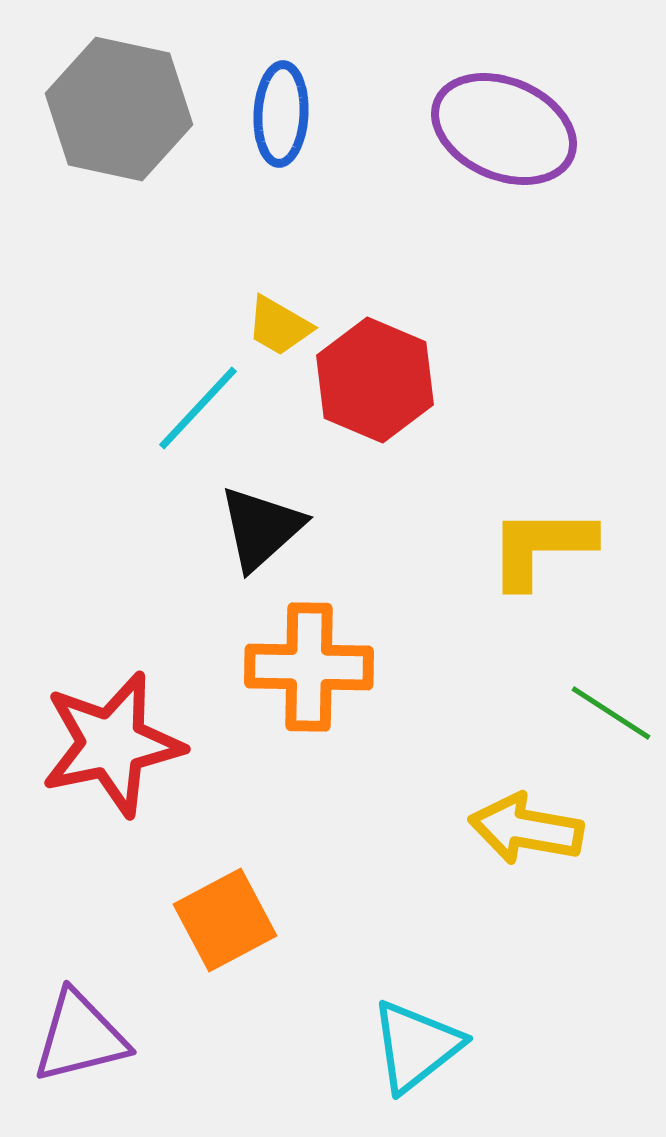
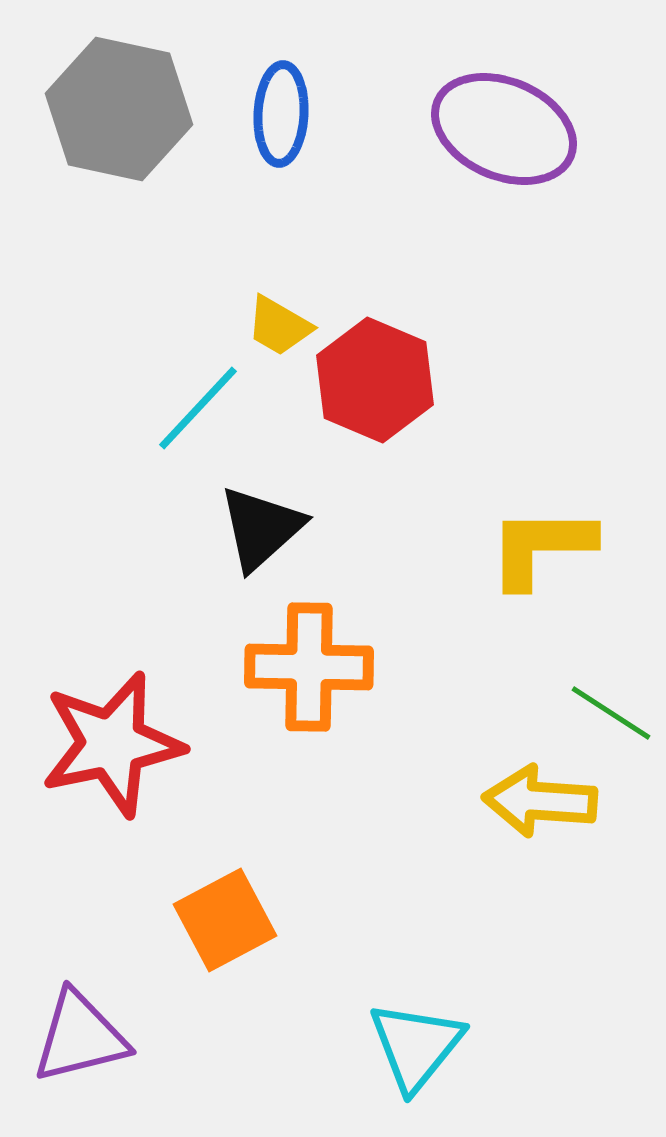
yellow arrow: moved 14 px right, 28 px up; rotated 6 degrees counterclockwise
cyan triangle: rotated 13 degrees counterclockwise
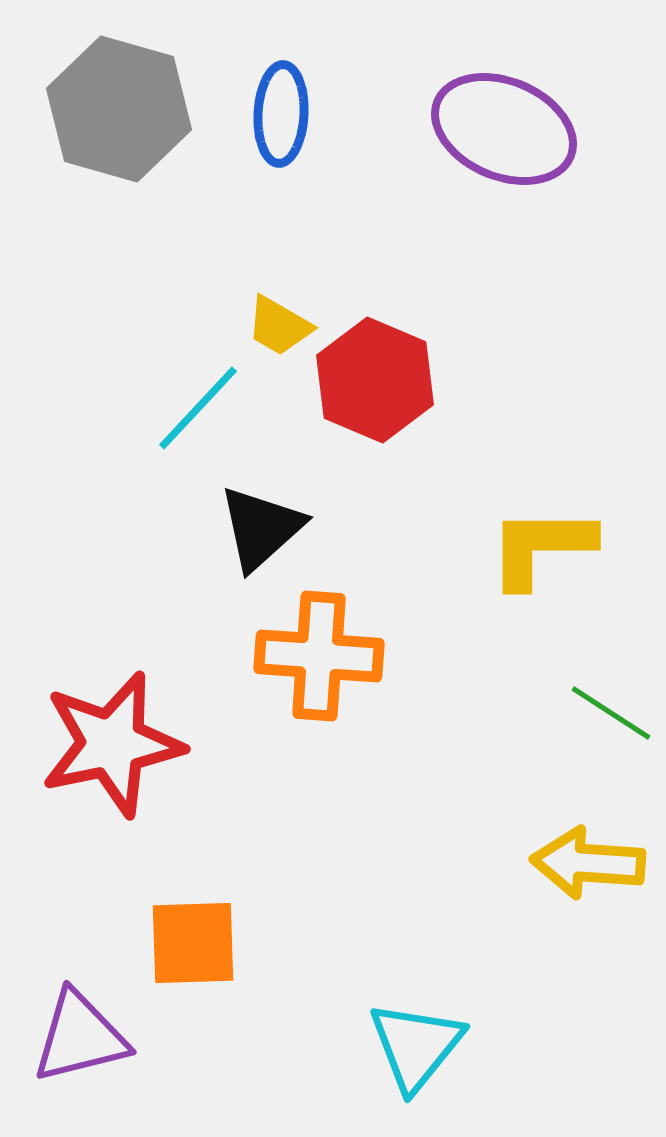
gray hexagon: rotated 4 degrees clockwise
orange cross: moved 10 px right, 11 px up; rotated 3 degrees clockwise
yellow arrow: moved 48 px right, 62 px down
orange square: moved 32 px left, 23 px down; rotated 26 degrees clockwise
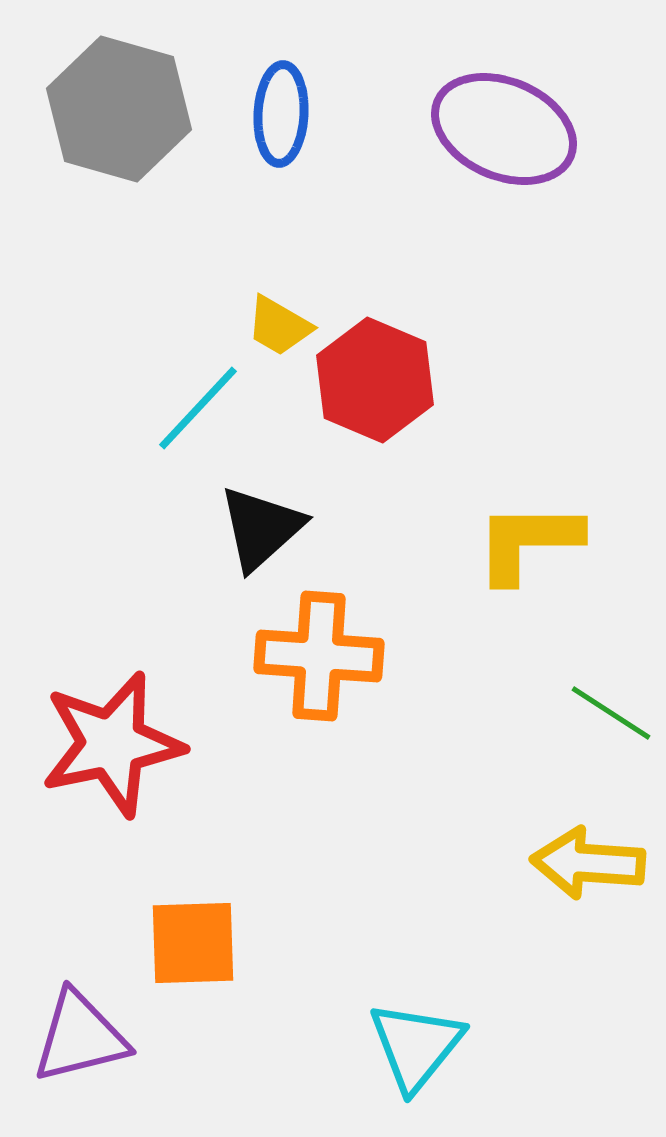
yellow L-shape: moved 13 px left, 5 px up
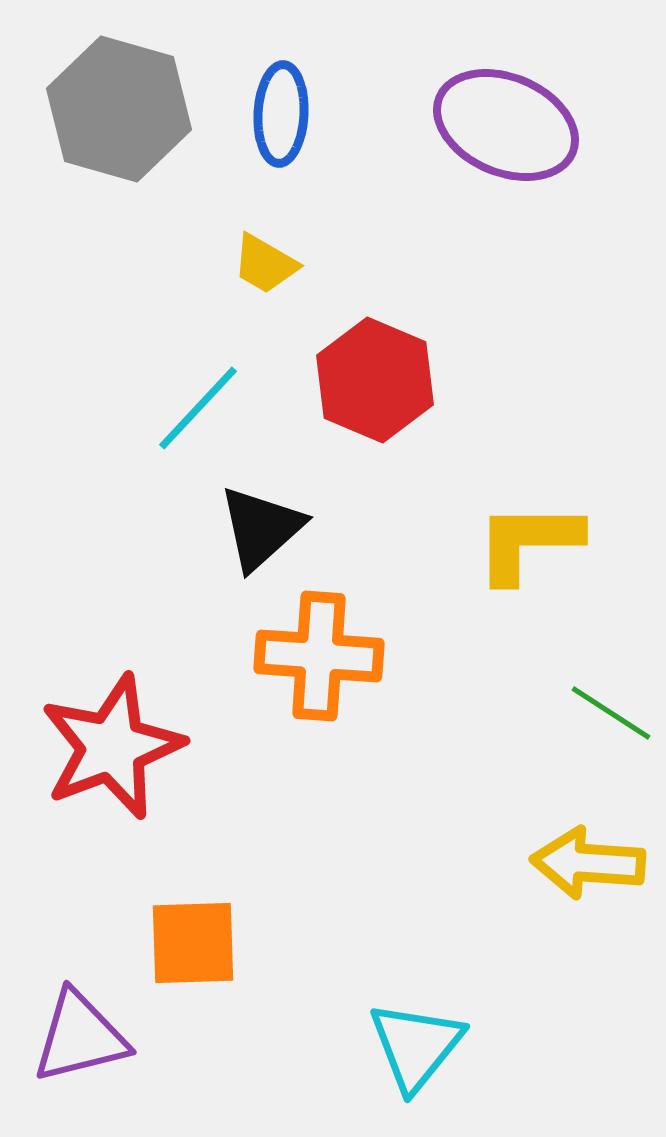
purple ellipse: moved 2 px right, 4 px up
yellow trapezoid: moved 14 px left, 62 px up
red star: moved 3 px down; rotated 9 degrees counterclockwise
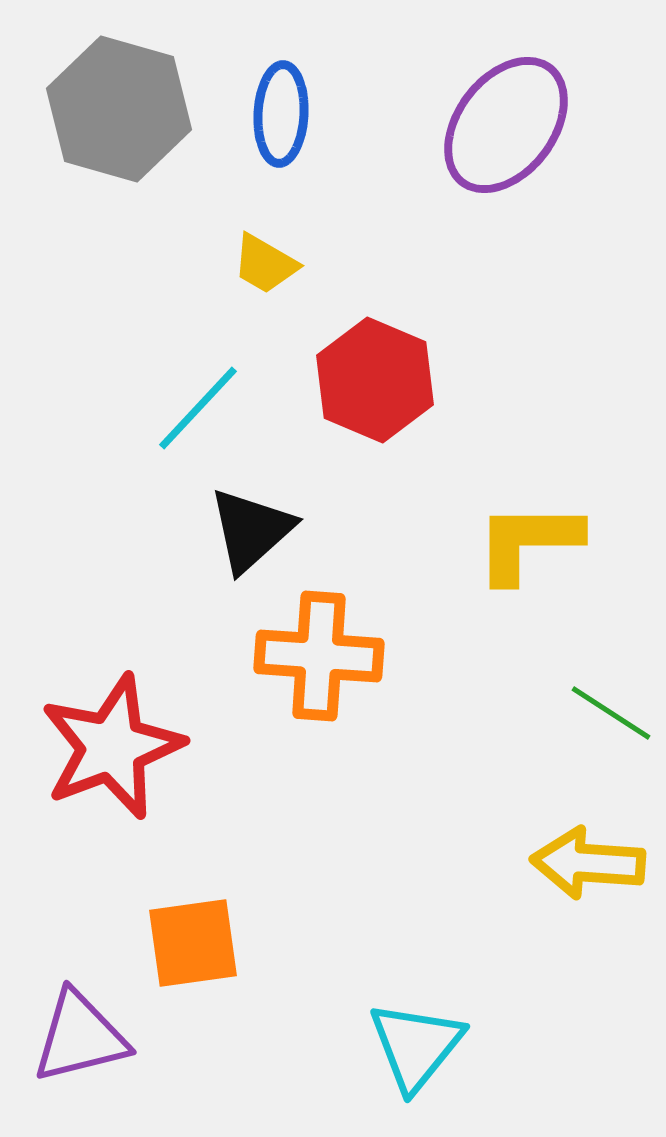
purple ellipse: rotated 76 degrees counterclockwise
black triangle: moved 10 px left, 2 px down
orange square: rotated 6 degrees counterclockwise
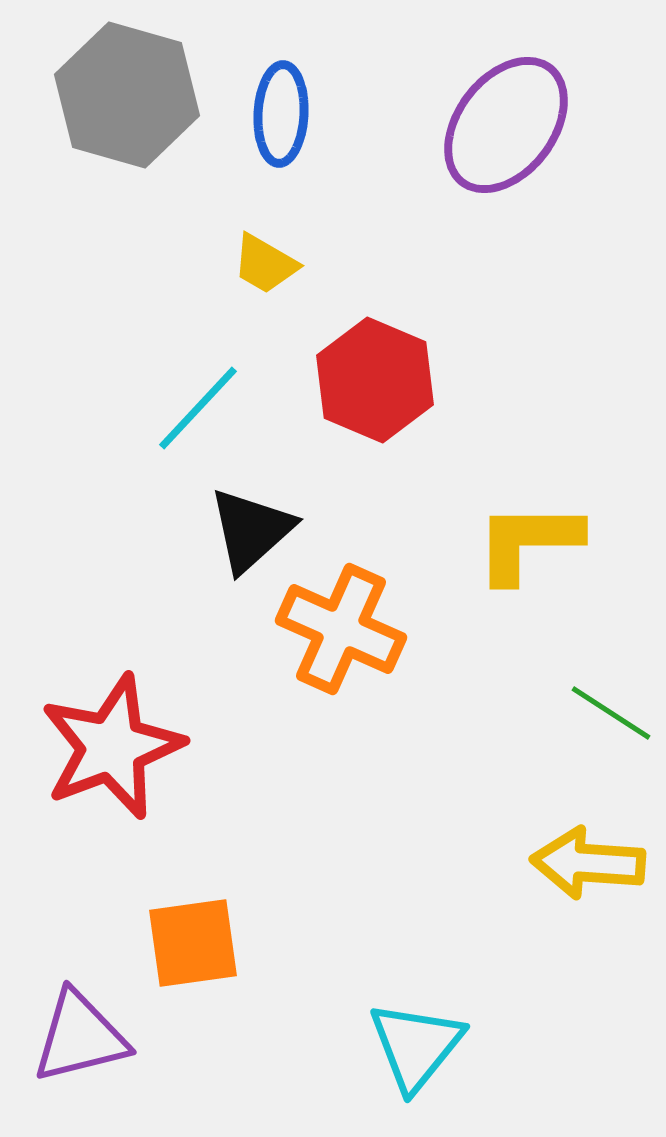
gray hexagon: moved 8 px right, 14 px up
orange cross: moved 22 px right, 27 px up; rotated 20 degrees clockwise
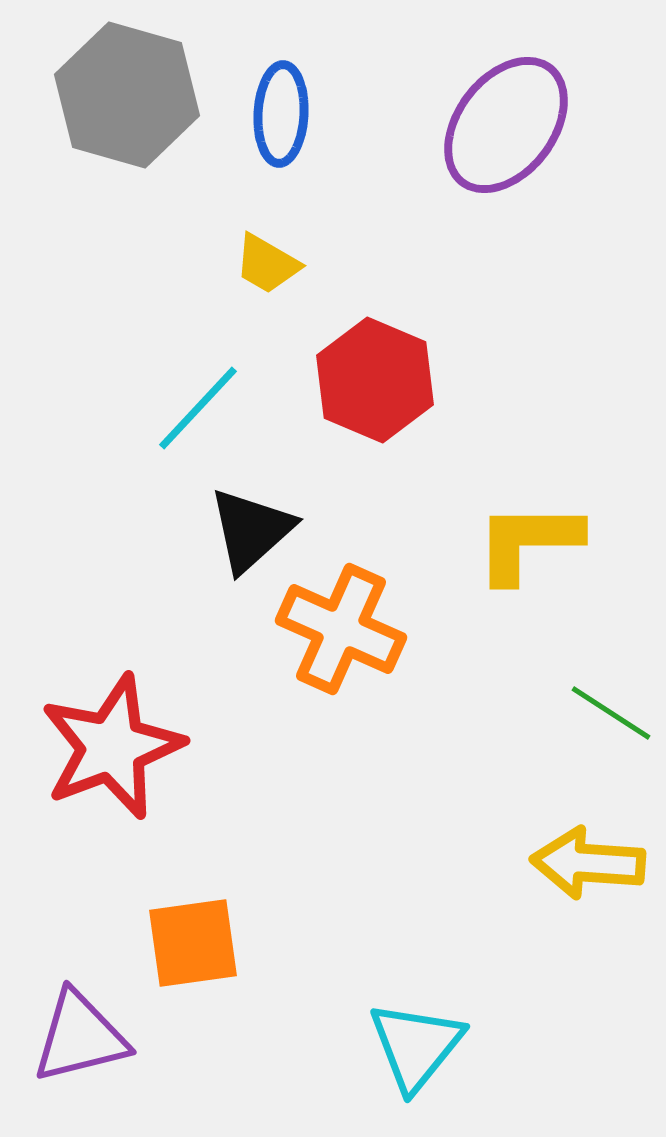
yellow trapezoid: moved 2 px right
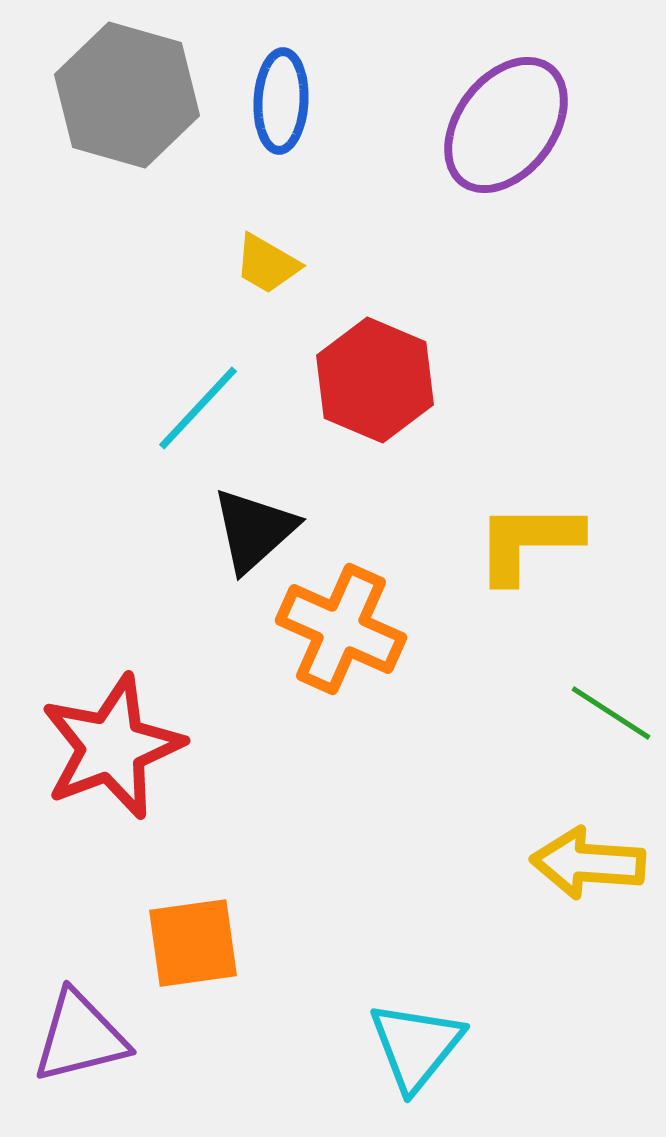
blue ellipse: moved 13 px up
black triangle: moved 3 px right
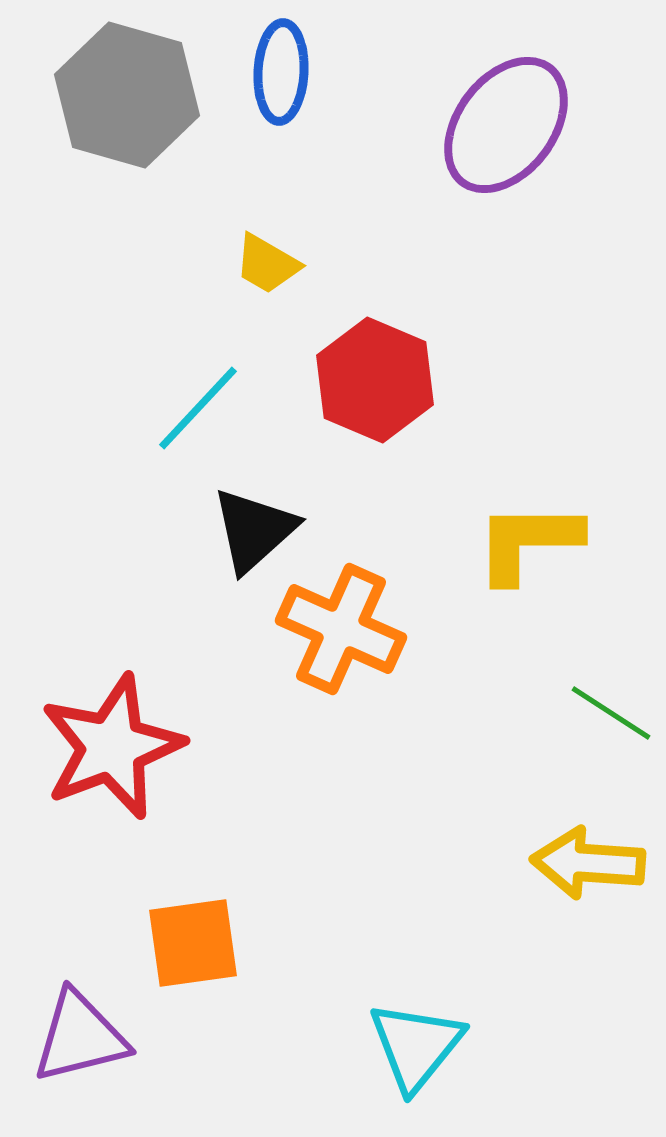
blue ellipse: moved 29 px up
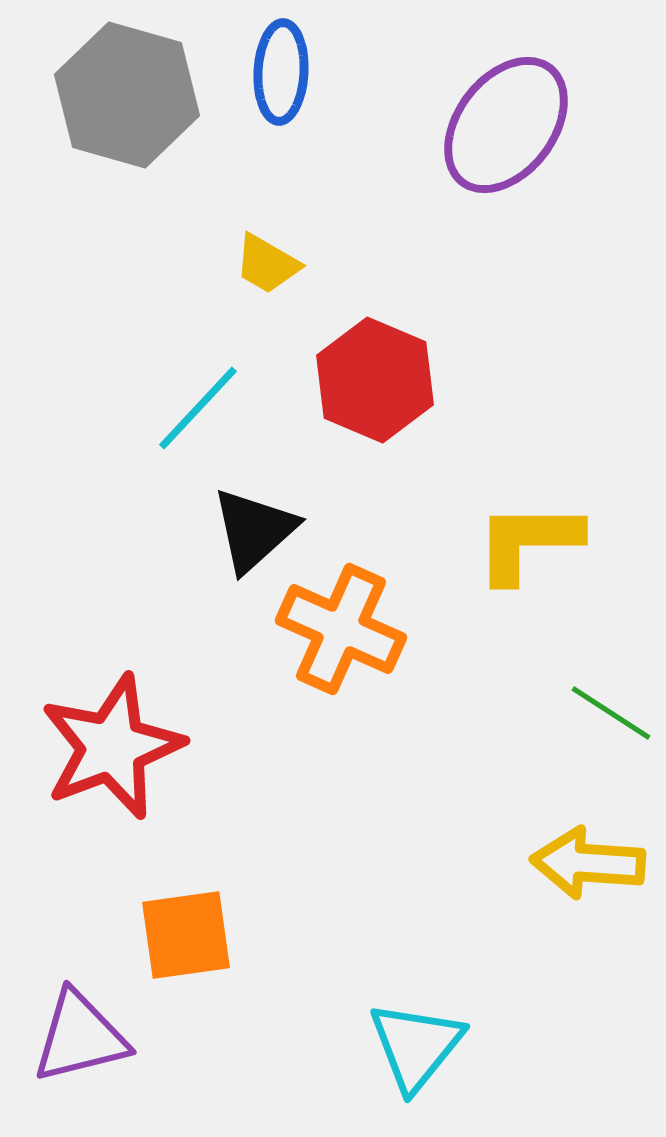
orange square: moved 7 px left, 8 px up
